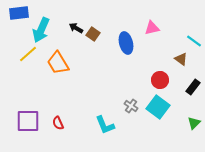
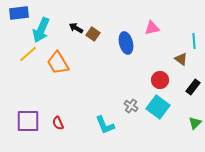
cyan line: rotated 49 degrees clockwise
green triangle: moved 1 px right
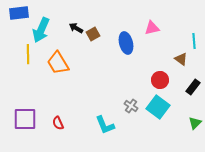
brown square: rotated 24 degrees clockwise
yellow line: rotated 48 degrees counterclockwise
purple square: moved 3 px left, 2 px up
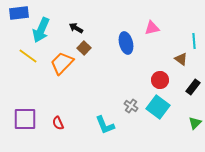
brown square: moved 9 px left, 14 px down; rotated 16 degrees counterclockwise
yellow line: moved 2 px down; rotated 54 degrees counterclockwise
orange trapezoid: moved 4 px right; rotated 75 degrees clockwise
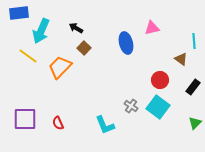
cyan arrow: moved 1 px down
orange trapezoid: moved 2 px left, 4 px down
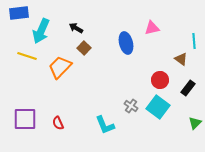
yellow line: moved 1 px left; rotated 18 degrees counterclockwise
black rectangle: moved 5 px left, 1 px down
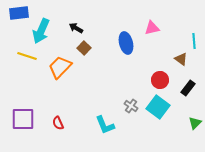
purple square: moved 2 px left
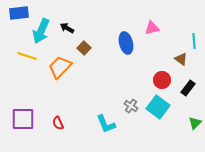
black arrow: moved 9 px left
red circle: moved 2 px right
cyan L-shape: moved 1 px right, 1 px up
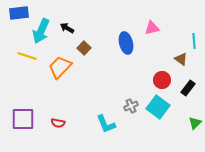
gray cross: rotated 32 degrees clockwise
red semicircle: rotated 56 degrees counterclockwise
